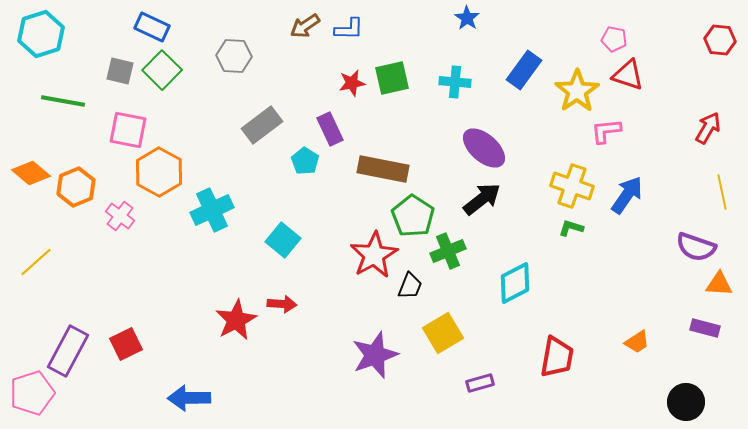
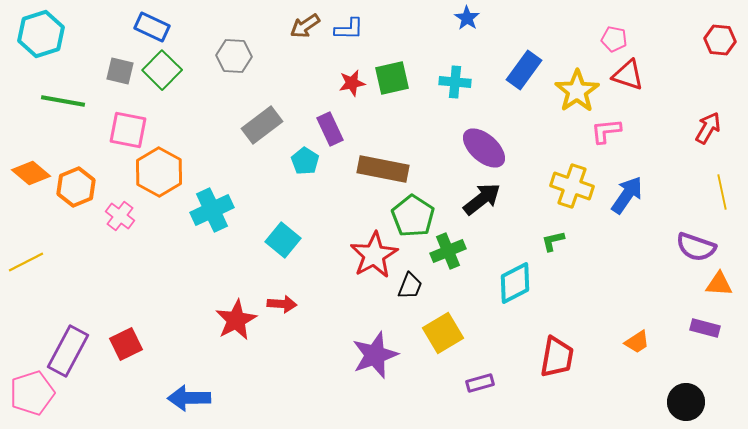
green L-shape at (571, 228): moved 18 px left, 13 px down; rotated 30 degrees counterclockwise
yellow line at (36, 262): moved 10 px left; rotated 15 degrees clockwise
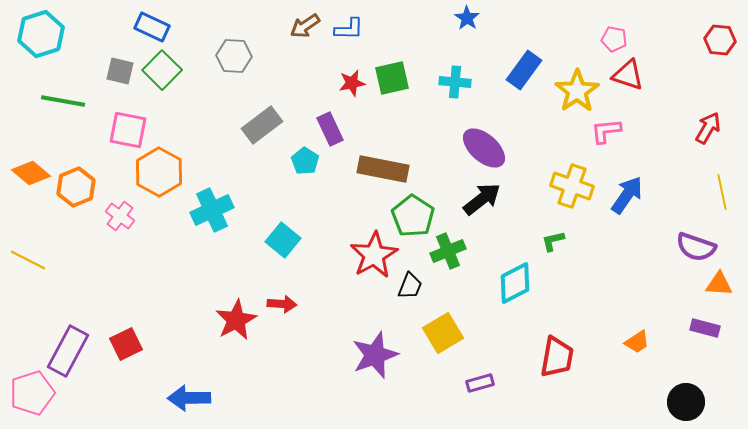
yellow line at (26, 262): moved 2 px right, 2 px up; rotated 54 degrees clockwise
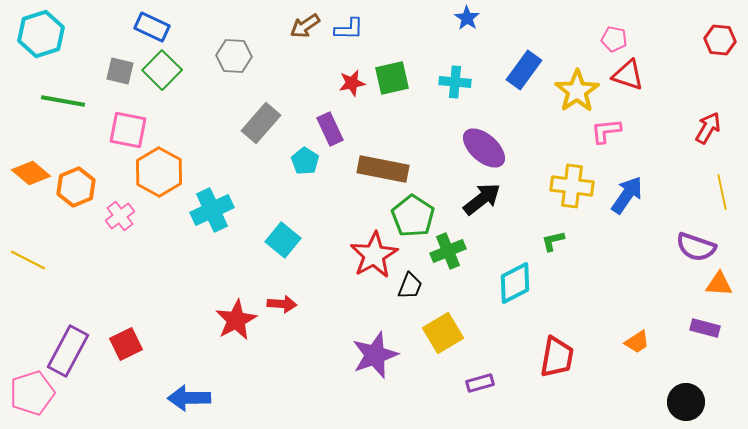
gray rectangle at (262, 125): moved 1 px left, 2 px up; rotated 12 degrees counterclockwise
yellow cross at (572, 186): rotated 12 degrees counterclockwise
pink cross at (120, 216): rotated 16 degrees clockwise
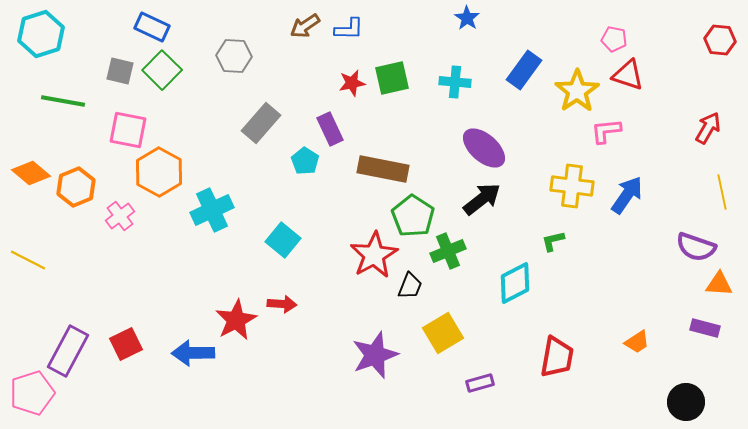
blue arrow at (189, 398): moved 4 px right, 45 px up
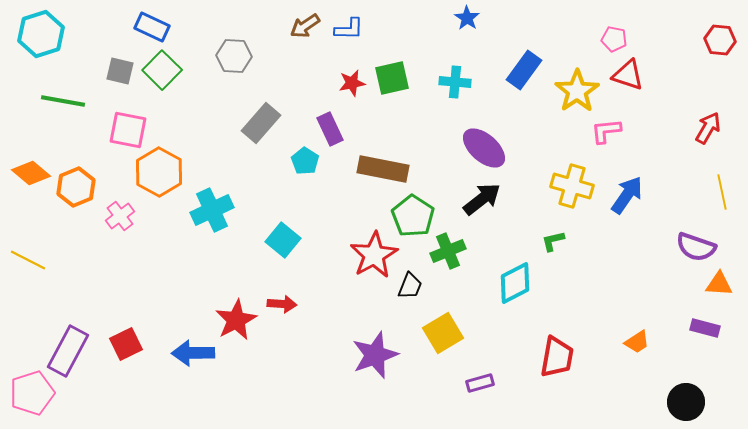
yellow cross at (572, 186): rotated 9 degrees clockwise
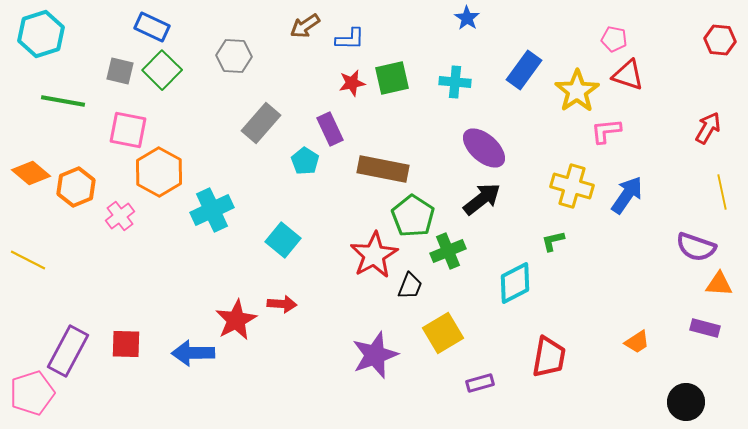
blue L-shape at (349, 29): moved 1 px right, 10 px down
red square at (126, 344): rotated 28 degrees clockwise
red trapezoid at (557, 357): moved 8 px left
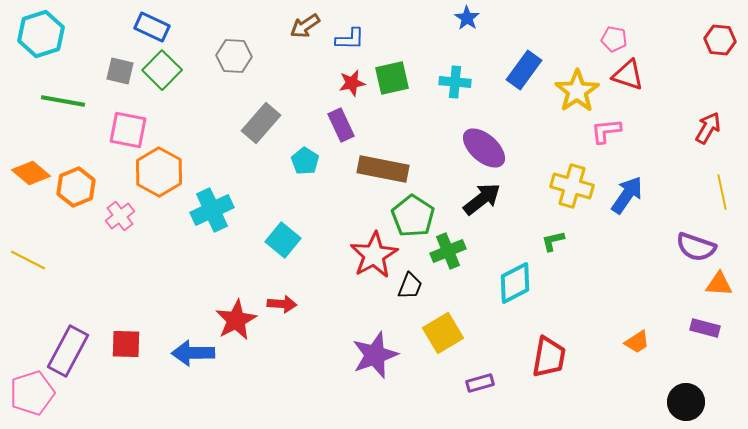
purple rectangle at (330, 129): moved 11 px right, 4 px up
